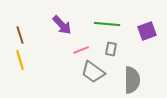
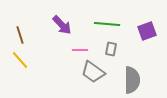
pink line: moved 1 px left; rotated 21 degrees clockwise
yellow line: rotated 24 degrees counterclockwise
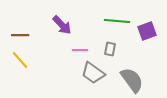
green line: moved 10 px right, 3 px up
brown line: rotated 72 degrees counterclockwise
gray rectangle: moved 1 px left
gray trapezoid: moved 1 px down
gray semicircle: rotated 36 degrees counterclockwise
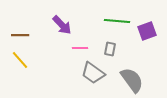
pink line: moved 2 px up
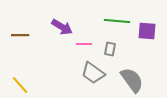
purple arrow: moved 2 px down; rotated 15 degrees counterclockwise
purple square: rotated 24 degrees clockwise
pink line: moved 4 px right, 4 px up
yellow line: moved 25 px down
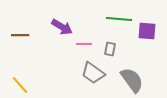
green line: moved 2 px right, 2 px up
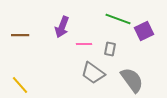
green line: moved 1 px left; rotated 15 degrees clockwise
purple arrow: rotated 80 degrees clockwise
purple square: moved 3 px left; rotated 30 degrees counterclockwise
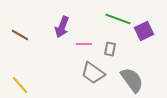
brown line: rotated 30 degrees clockwise
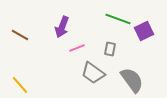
pink line: moved 7 px left, 4 px down; rotated 21 degrees counterclockwise
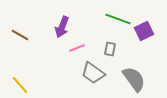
gray semicircle: moved 2 px right, 1 px up
